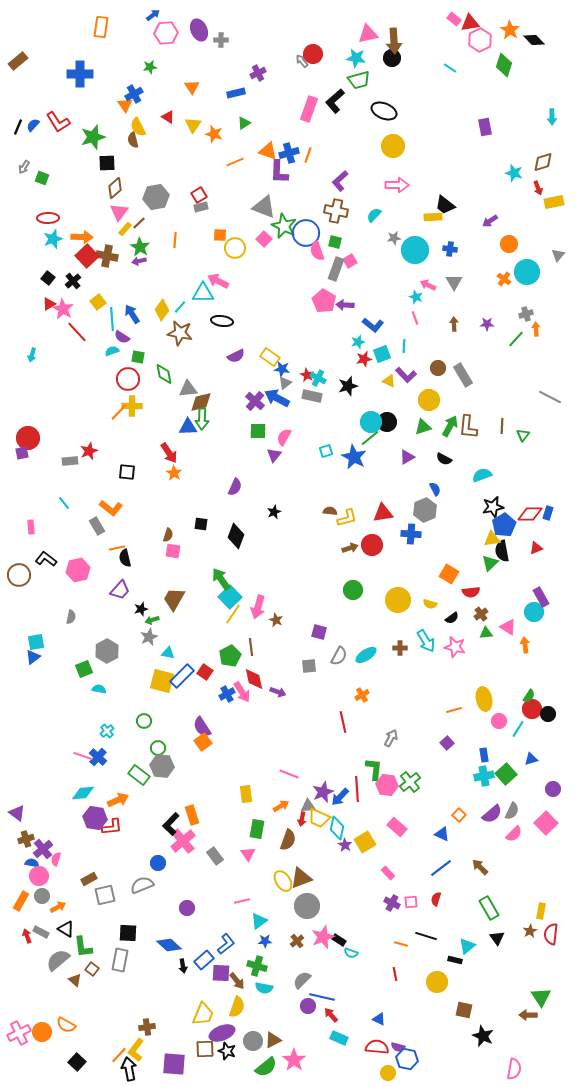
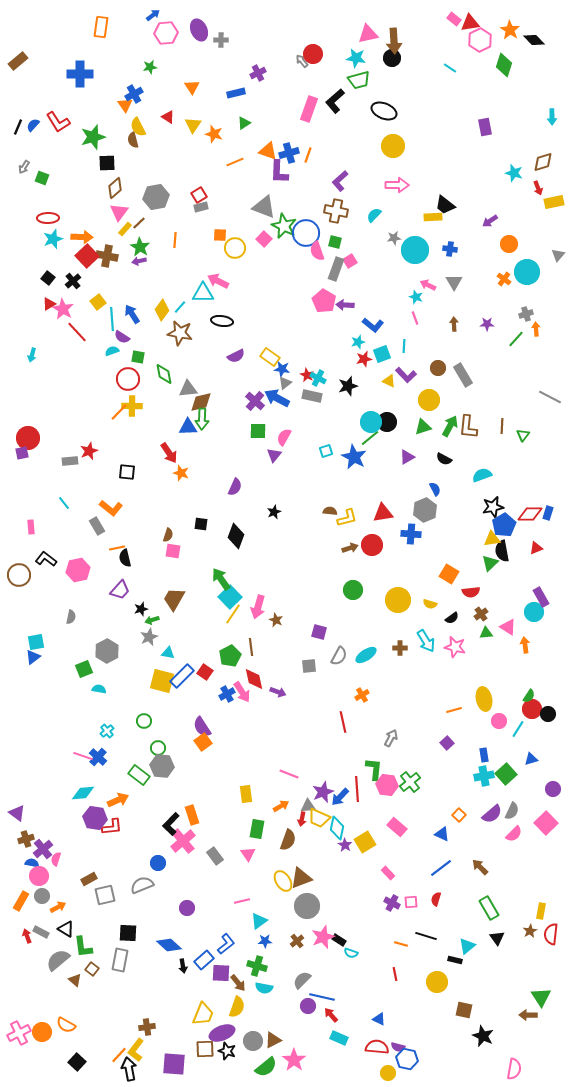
orange star at (174, 473): moved 7 px right; rotated 14 degrees counterclockwise
brown arrow at (237, 981): moved 1 px right, 2 px down
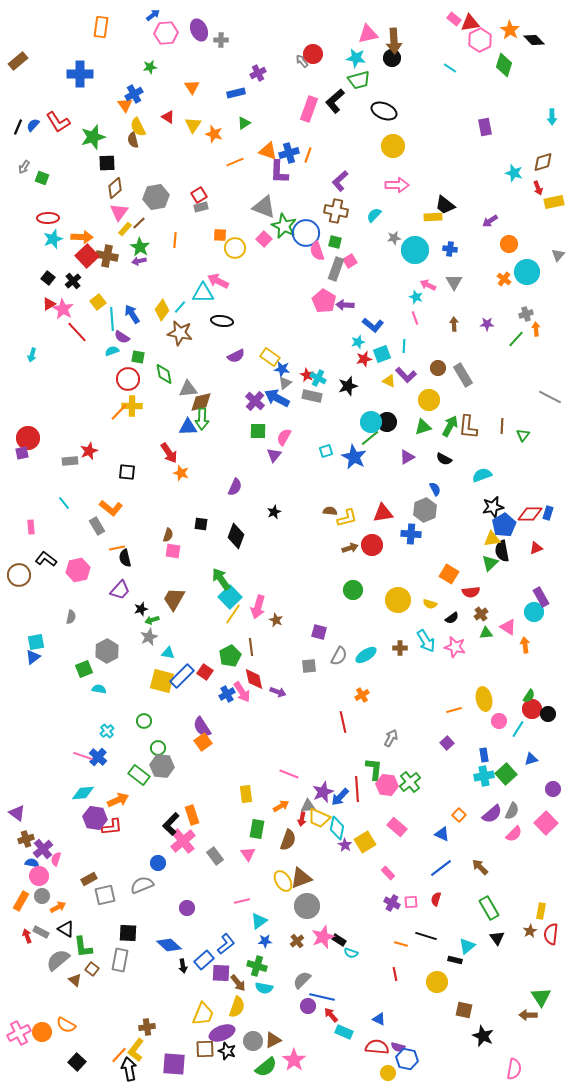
cyan rectangle at (339, 1038): moved 5 px right, 6 px up
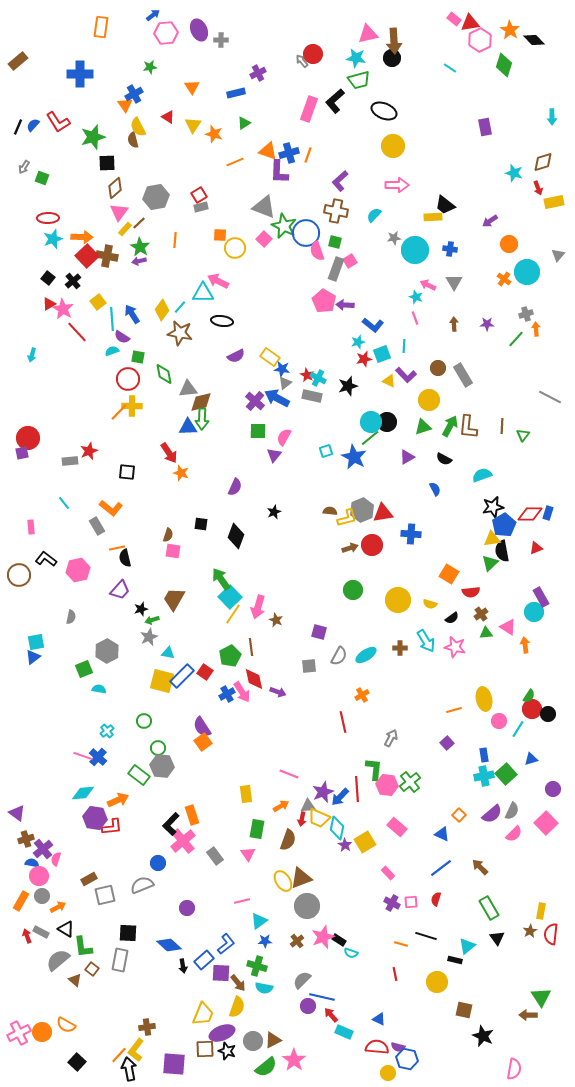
gray hexagon at (425, 510): moved 63 px left
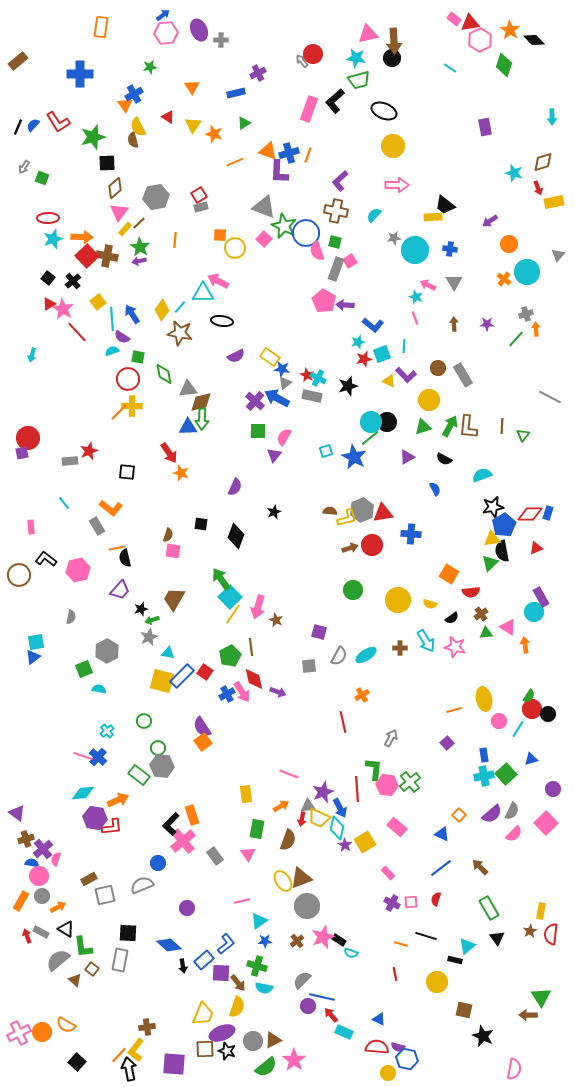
blue arrow at (153, 15): moved 10 px right
blue arrow at (340, 797): moved 11 px down; rotated 72 degrees counterclockwise
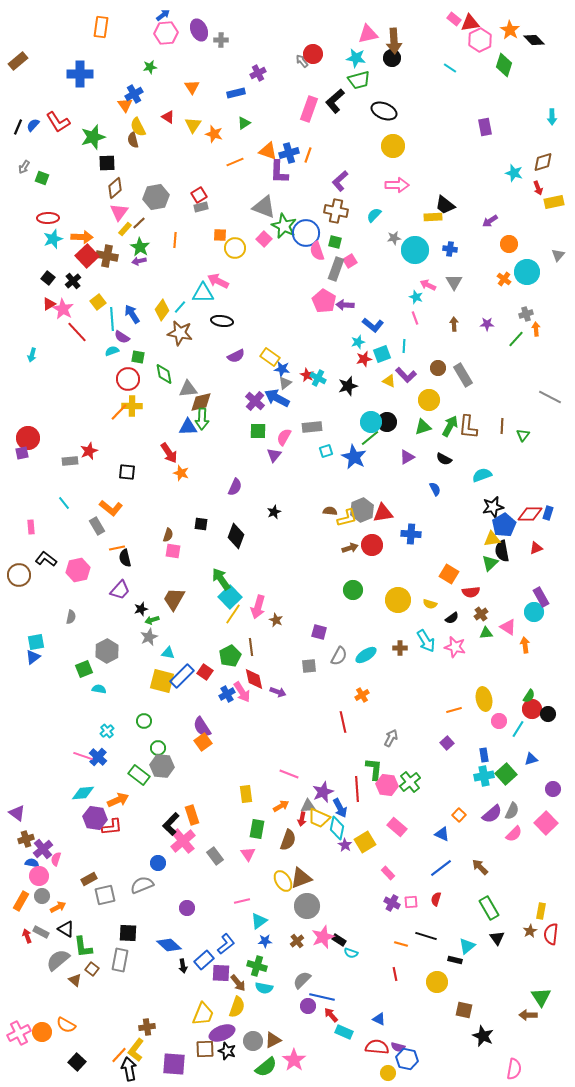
gray rectangle at (312, 396): moved 31 px down; rotated 18 degrees counterclockwise
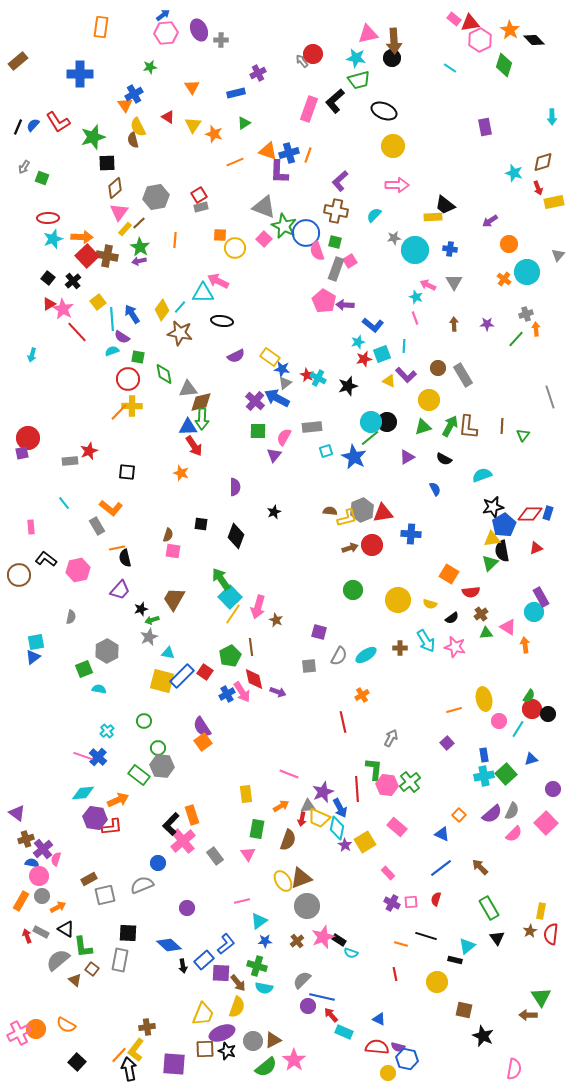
gray line at (550, 397): rotated 45 degrees clockwise
red arrow at (169, 453): moved 25 px right, 7 px up
purple semicircle at (235, 487): rotated 24 degrees counterclockwise
orange circle at (42, 1032): moved 6 px left, 3 px up
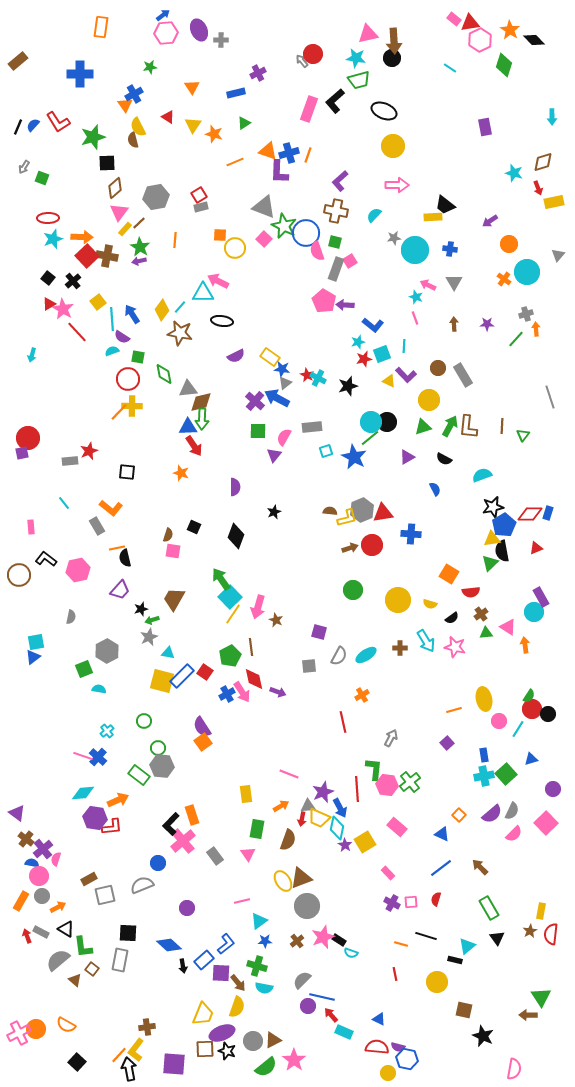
black square at (201, 524): moved 7 px left, 3 px down; rotated 16 degrees clockwise
brown cross at (26, 839): rotated 35 degrees counterclockwise
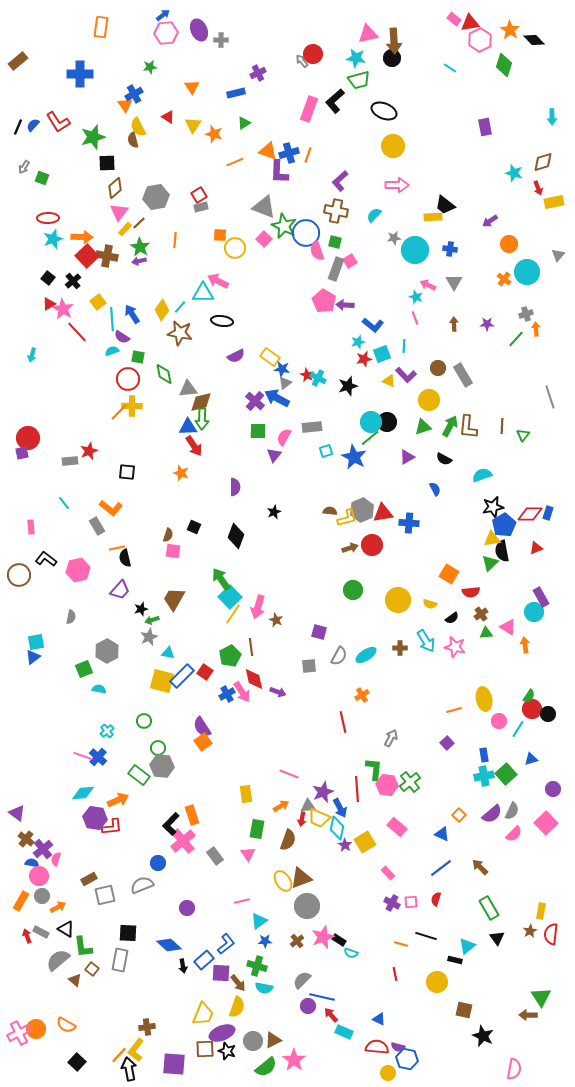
blue cross at (411, 534): moved 2 px left, 11 px up
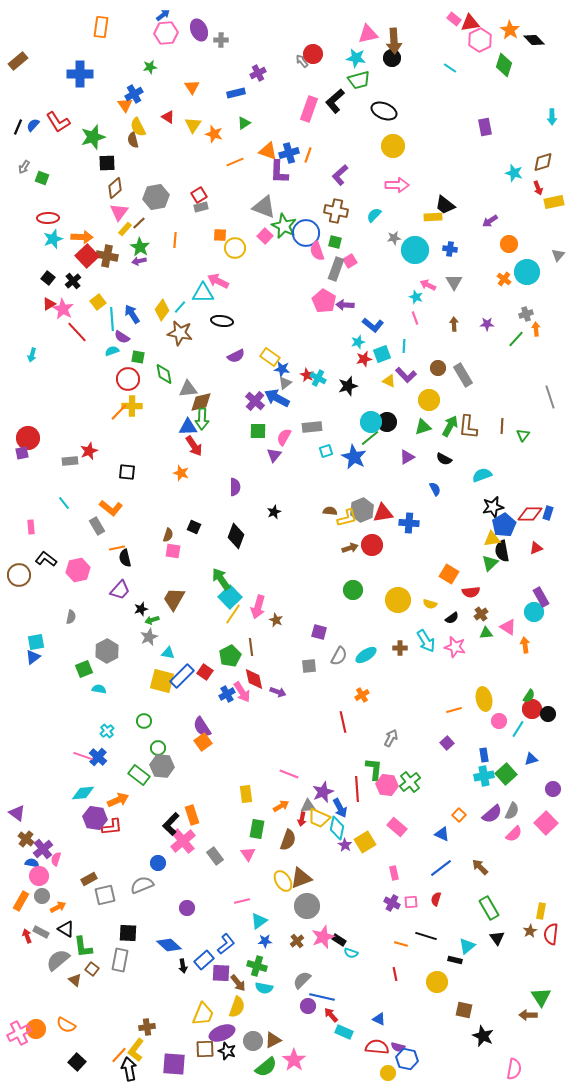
purple L-shape at (340, 181): moved 6 px up
pink square at (264, 239): moved 1 px right, 3 px up
pink rectangle at (388, 873): moved 6 px right; rotated 32 degrees clockwise
